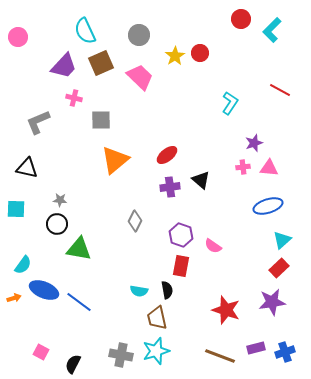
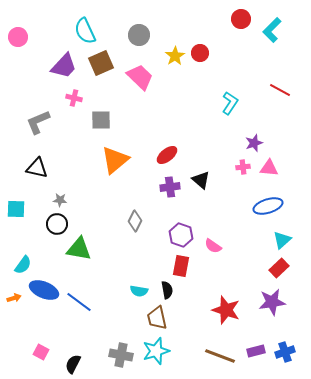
black triangle at (27, 168): moved 10 px right
purple rectangle at (256, 348): moved 3 px down
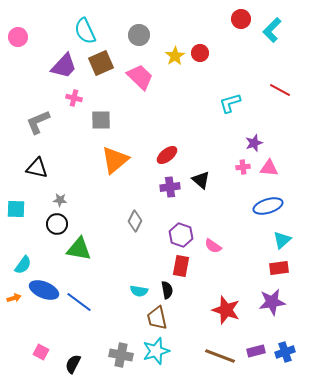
cyan L-shape at (230, 103): rotated 140 degrees counterclockwise
red rectangle at (279, 268): rotated 36 degrees clockwise
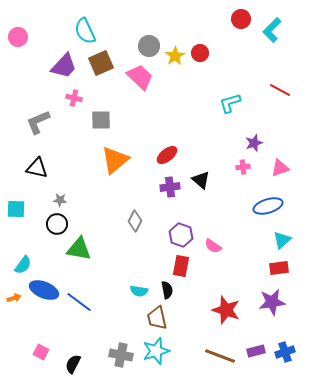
gray circle at (139, 35): moved 10 px right, 11 px down
pink triangle at (269, 168): moved 11 px right; rotated 24 degrees counterclockwise
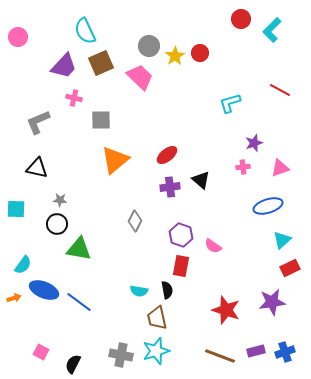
red rectangle at (279, 268): moved 11 px right; rotated 18 degrees counterclockwise
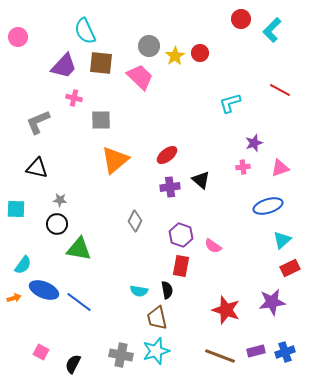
brown square at (101, 63): rotated 30 degrees clockwise
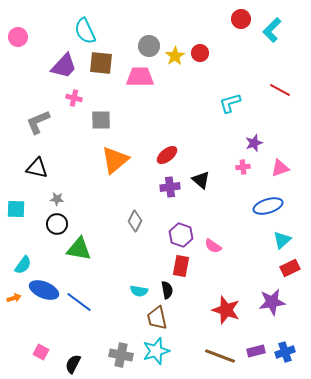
pink trapezoid at (140, 77): rotated 44 degrees counterclockwise
gray star at (60, 200): moved 3 px left, 1 px up
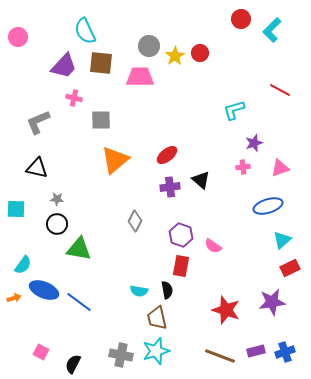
cyan L-shape at (230, 103): moved 4 px right, 7 px down
